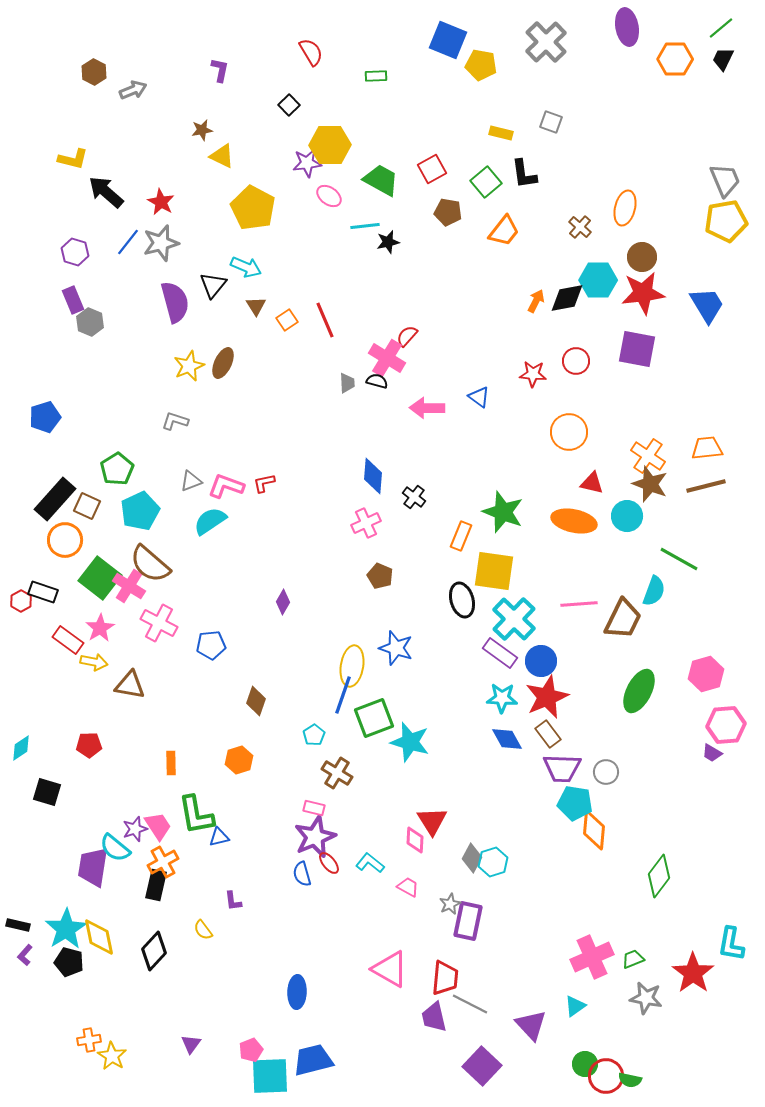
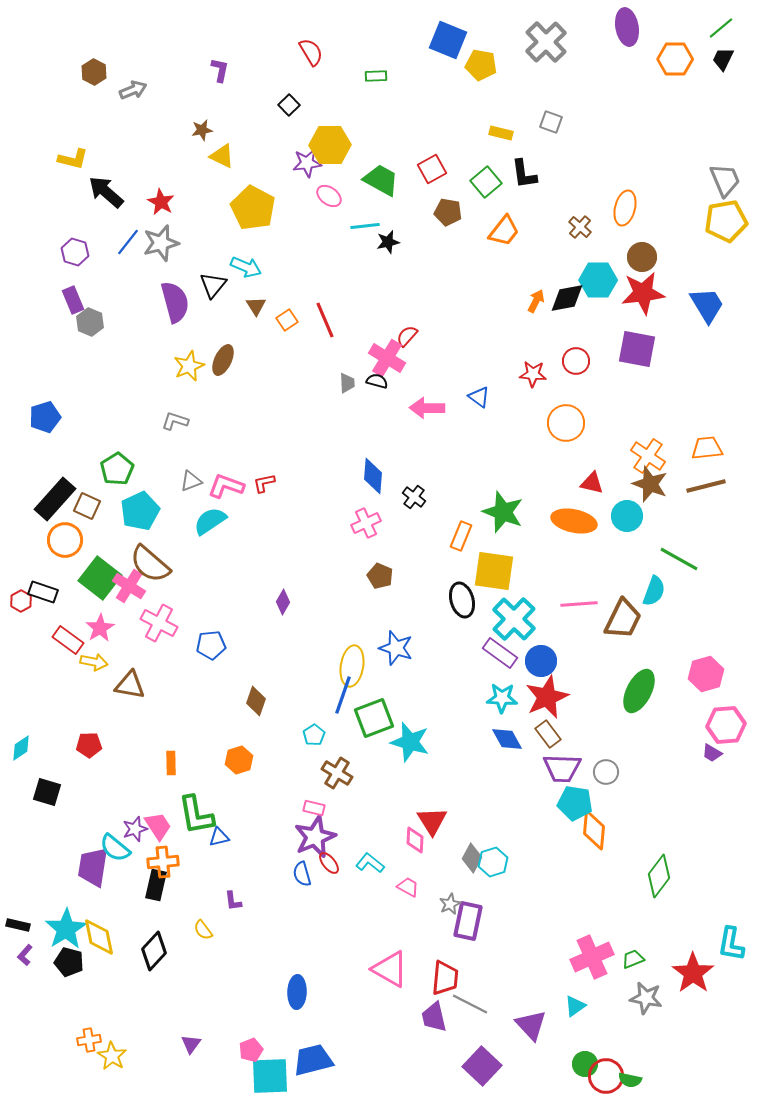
brown ellipse at (223, 363): moved 3 px up
orange circle at (569, 432): moved 3 px left, 9 px up
orange cross at (163, 862): rotated 24 degrees clockwise
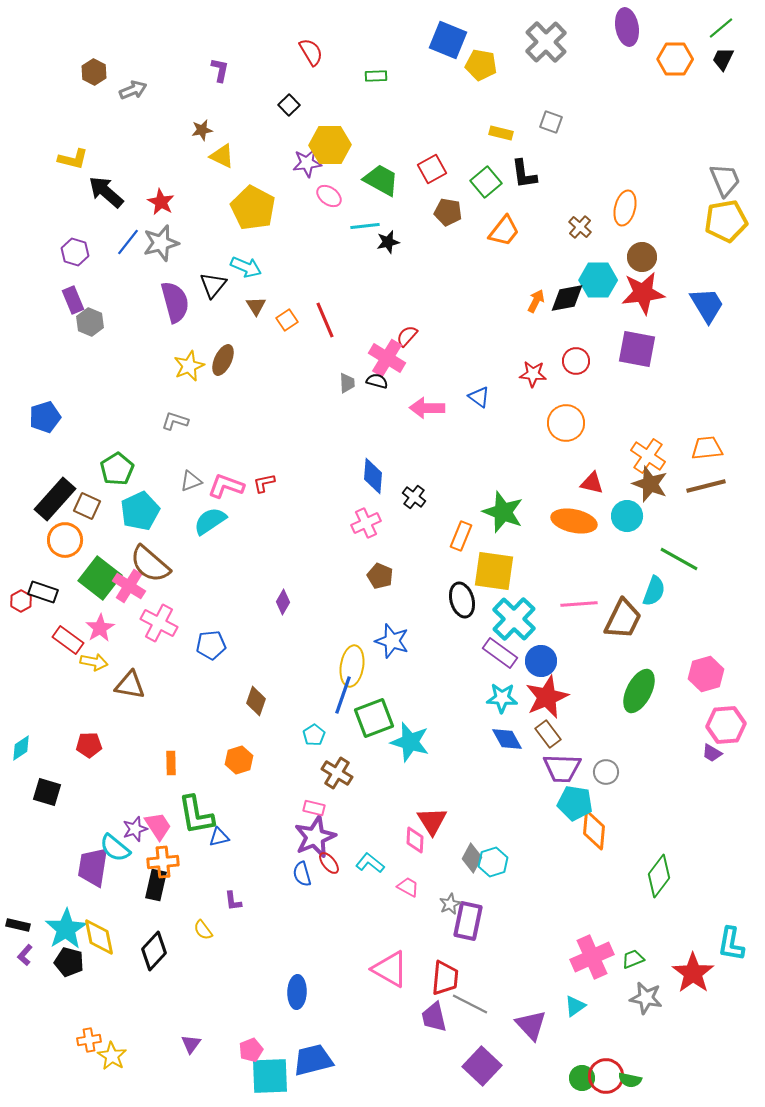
blue star at (396, 648): moved 4 px left, 7 px up
green circle at (585, 1064): moved 3 px left, 14 px down
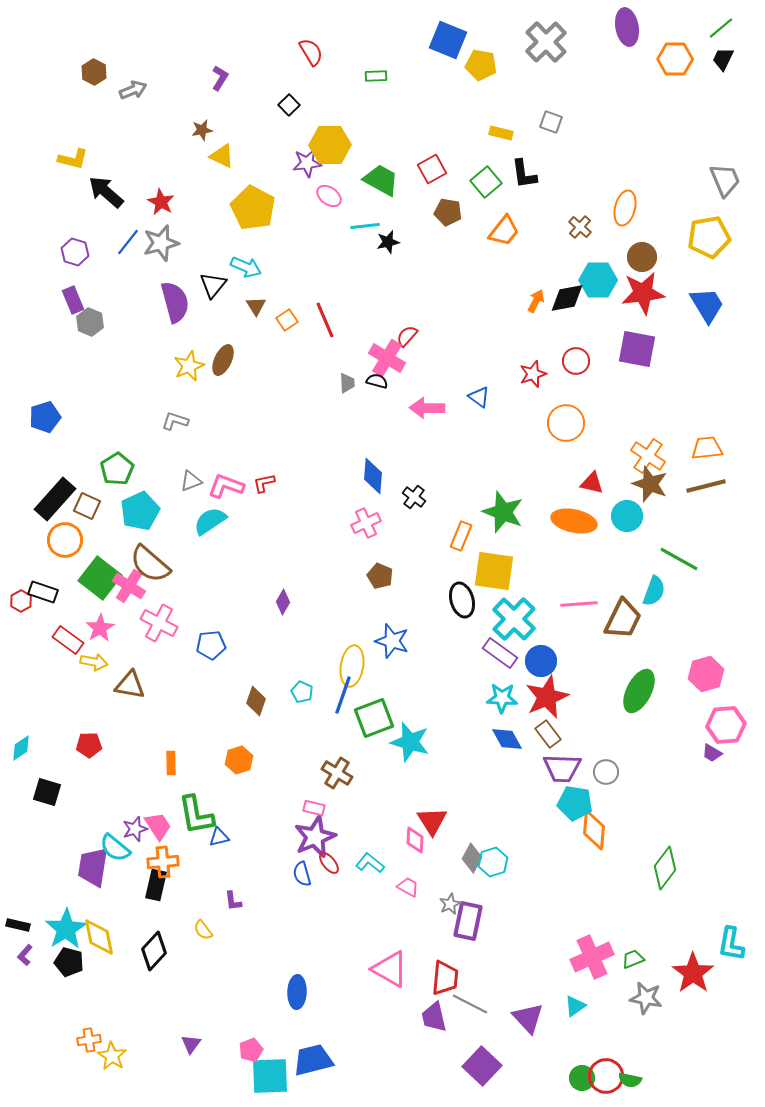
purple L-shape at (220, 70): moved 8 px down; rotated 20 degrees clockwise
yellow pentagon at (726, 221): moved 17 px left, 16 px down
red star at (533, 374): rotated 24 degrees counterclockwise
cyan pentagon at (314, 735): moved 12 px left, 43 px up; rotated 15 degrees counterclockwise
green diamond at (659, 876): moved 6 px right, 8 px up
purple triangle at (531, 1025): moved 3 px left, 7 px up
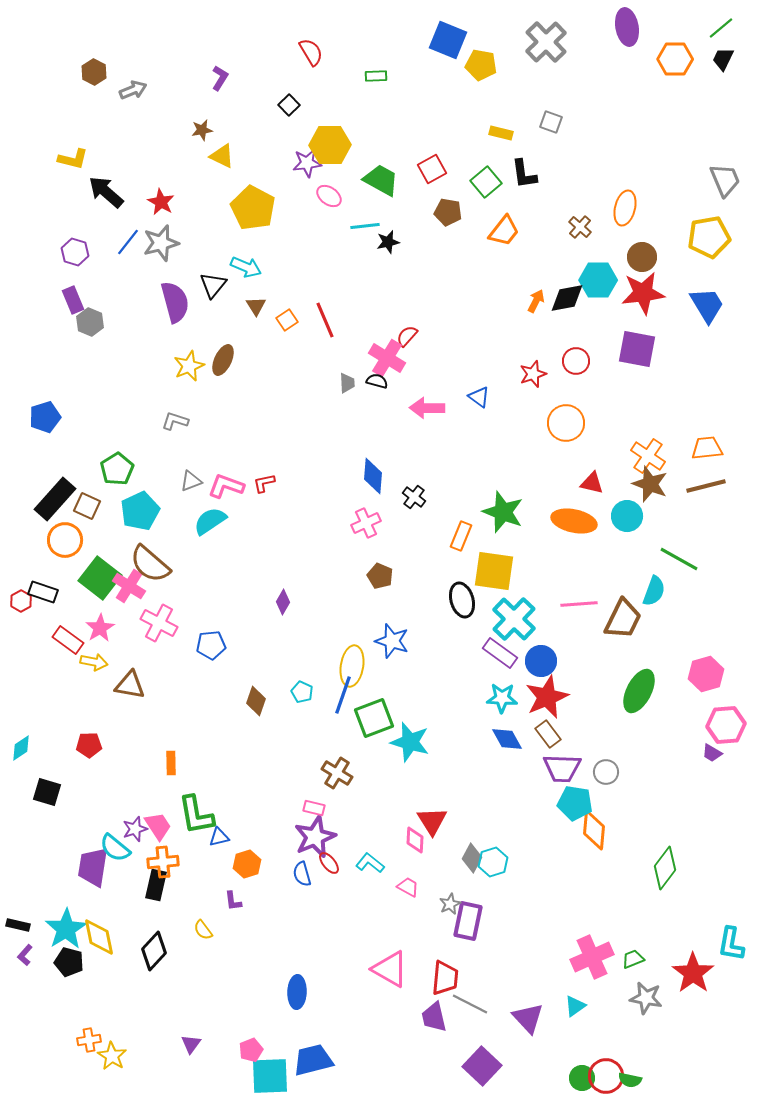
orange hexagon at (239, 760): moved 8 px right, 104 px down
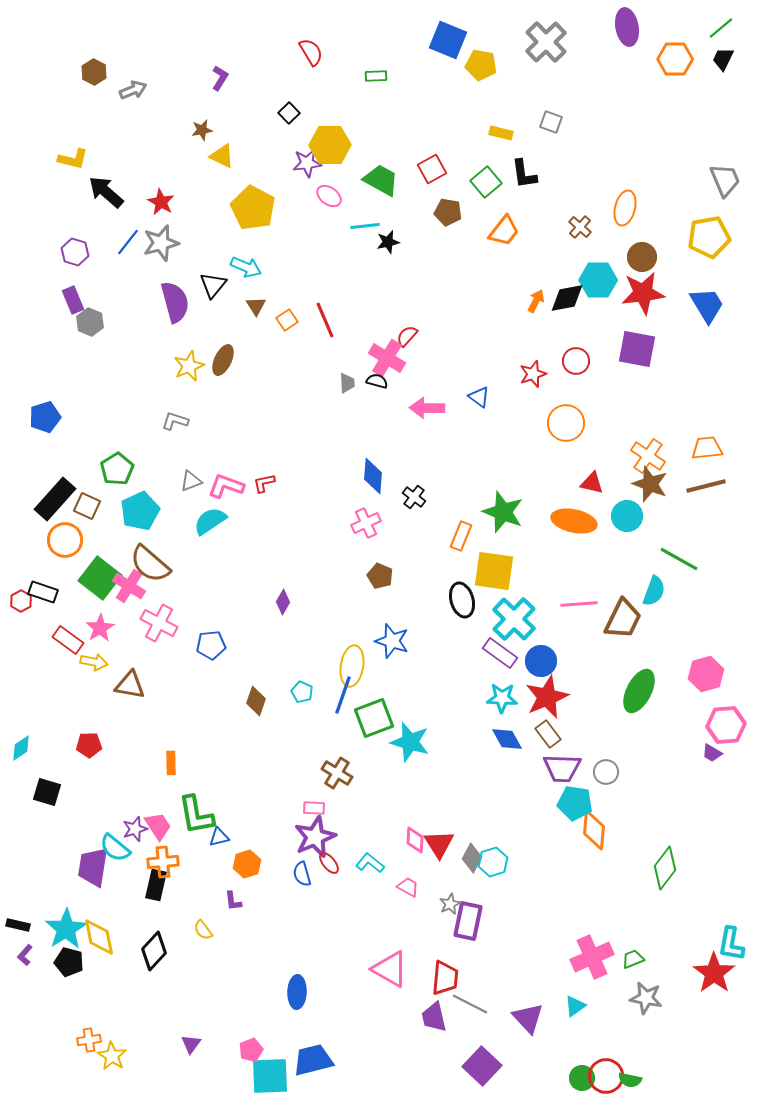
black square at (289, 105): moved 8 px down
pink rectangle at (314, 808): rotated 10 degrees counterclockwise
red triangle at (432, 821): moved 7 px right, 23 px down
red star at (693, 973): moved 21 px right
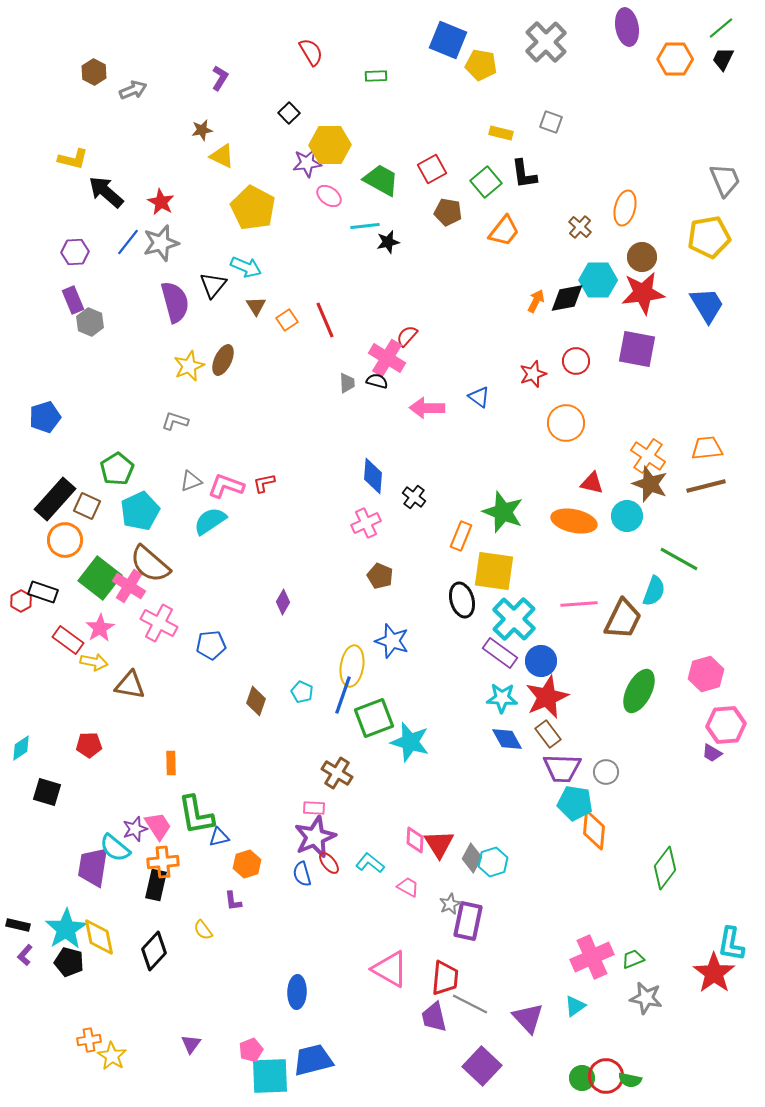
purple hexagon at (75, 252): rotated 20 degrees counterclockwise
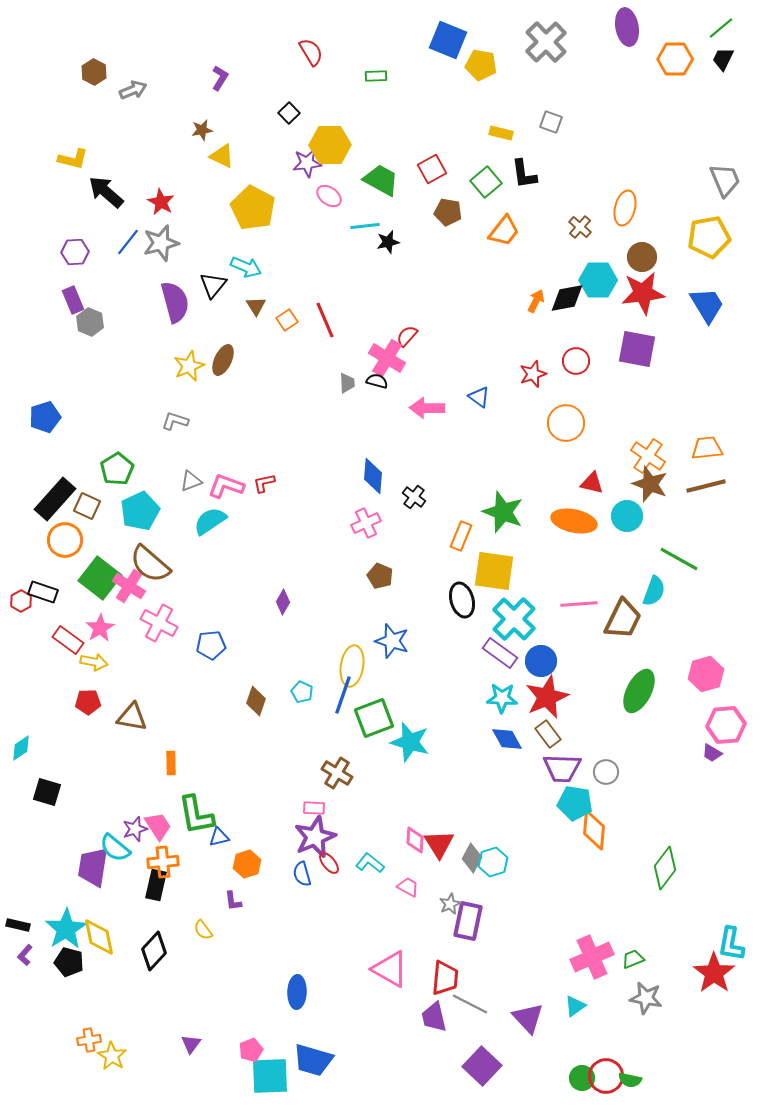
brown triangle at (130, 685): moved 2 px right, 32 px down
red pentagon at (89, 745): moved 1 px left, 43 px up
blue trapezoid at (313, 1060): rotated 150 degrees counterclockwise
